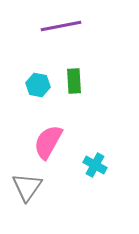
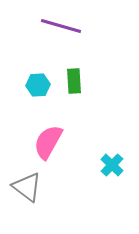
purple line: rotated 27 degrees clockwise
cyan hexagon: rotated 15 degrees counterclockwise
cyan cross: moved 17 px right; rotated 15 degrees clockwise
gray triangle: rotated 28 degrees counterclockwise
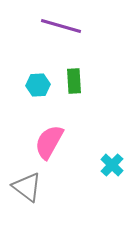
pink semicircle: moved 1 px right
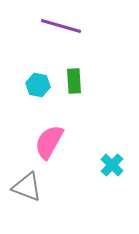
cyan hexagon: rotated 15 degrees clockwise
gray triangle: rotated 16 degrees counterclockwise
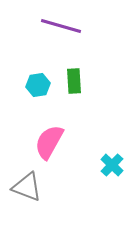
cyan hexagon: rotated 20 degrees counterclockwise
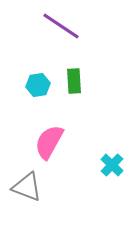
purple line: rotated 18 degrees clockwise
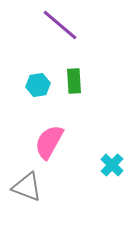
purple line: moved 1 px left, 1 px up; rotated 6 degrees clockwise
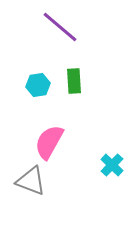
purple line: moved 2 px down
gray triangle: moved 4 px right, 6 px up
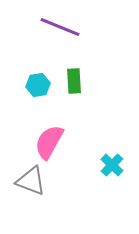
purple line: rotated 18 degrees counterclockwise
